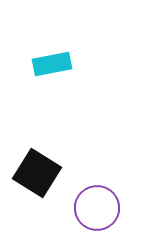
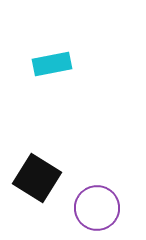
black square: moved 5 px down
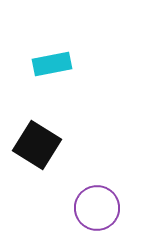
black square: moved 33 px up
